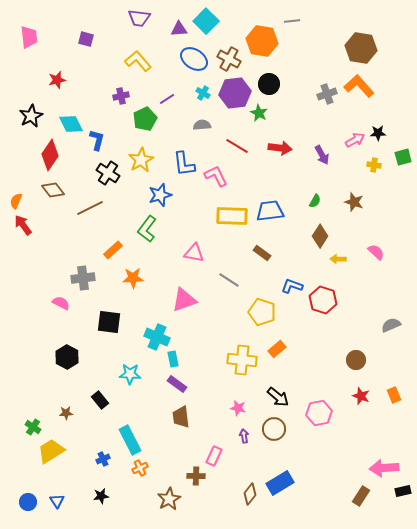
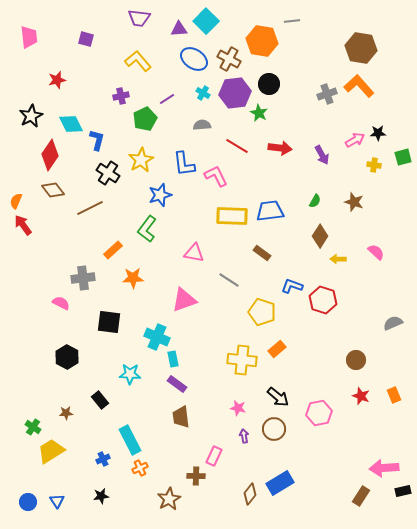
gray semicircle at (391, 325): moved 2 px right, 2 px up
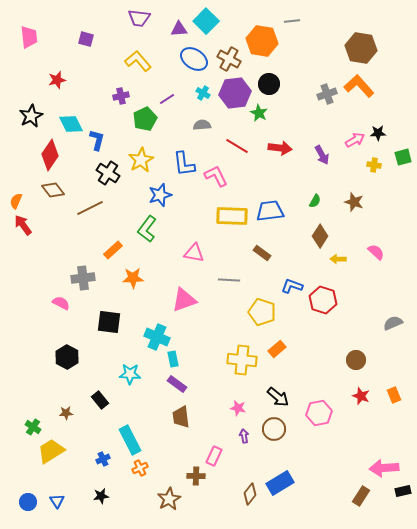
gray line at (229, 280): rotated 30 degrees counterclockwise
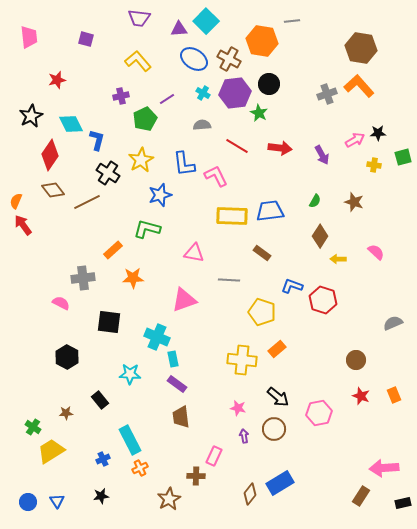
brown line at (90, 208): moved 3 px left, 6 px up
green L-shape at (147, 229): rotated 68 degrees clockwise
black rectangle at (403, 491): moved 12 px down
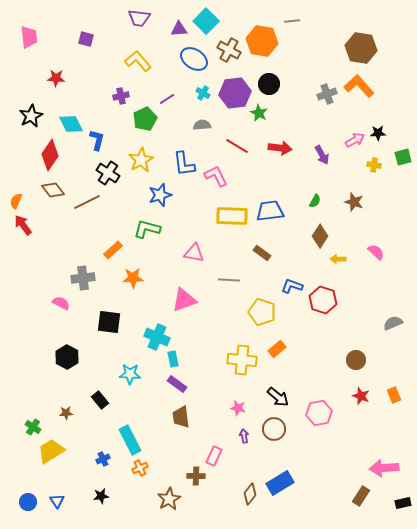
brown cross at (229, 59): moved 9 px up
red star at (57, 80): moved 1 px left, 2 px up; rotated 18 degrees clockwise
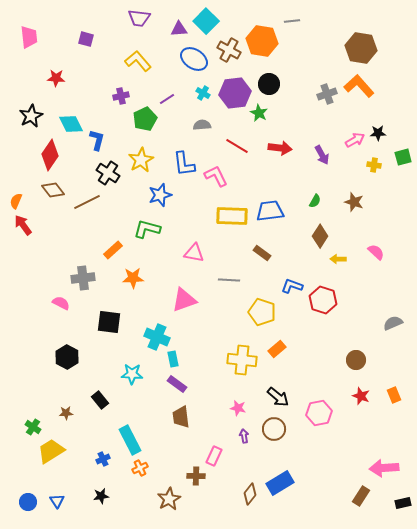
cyan star at (130, 374): moved 2 px right
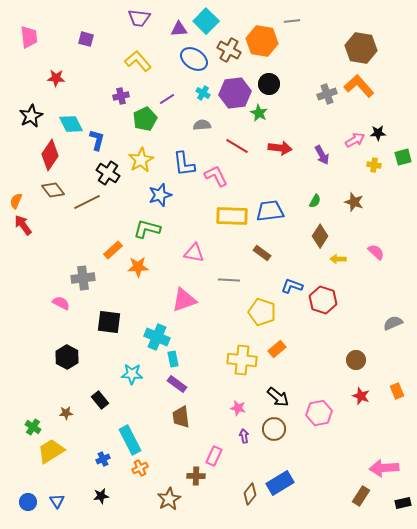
orange star at (133, 278): moved 5 px right, 11 px up
orange rectangle at (394, 395): moved 3 px right, 4 px up
